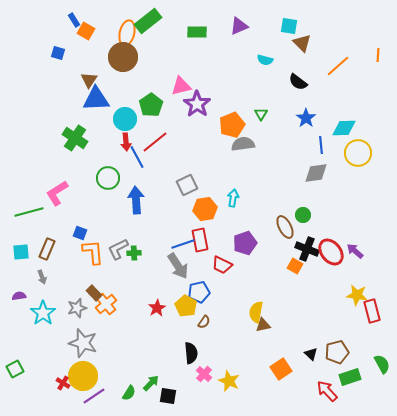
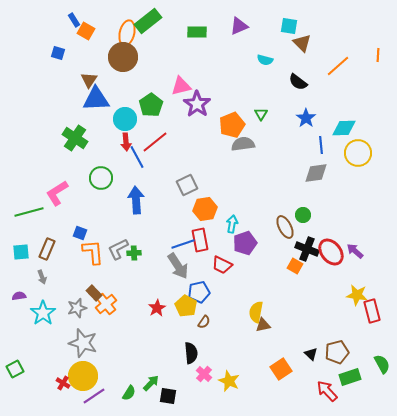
green circle at (108, 178): moved 7 px left
cyan arrow at (233, 198): moved 1 px left, 26 px down
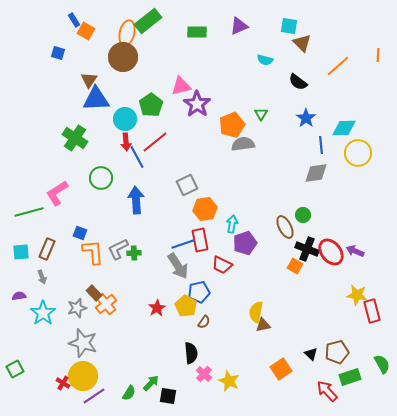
purple arrow at (355, 251): rotated 18 degrees counterclockwise
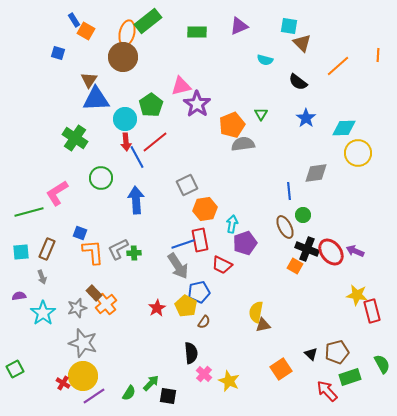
blue line at (321, 145): moved 32 px left, 46 px down
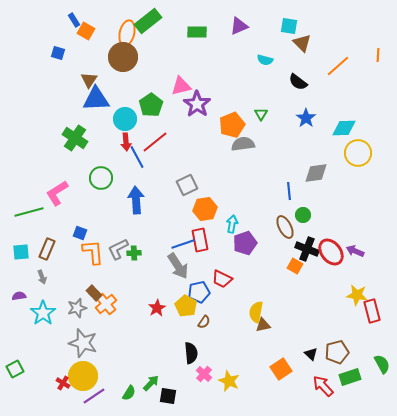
red trapezoid at (222, 265): moved 14 px down
red arrow at (327, 391): moved 4 px left, 5 px up
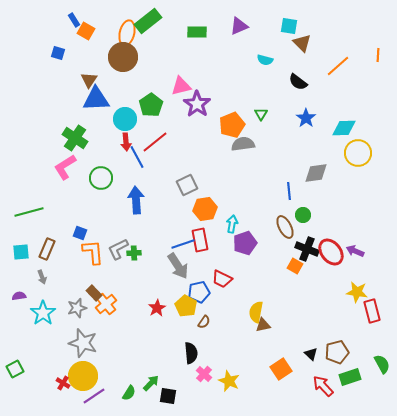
pink L-shape at (57, 193): moved 8 px right, 26 px up
yellow star at (357, 295): moved 3 px up
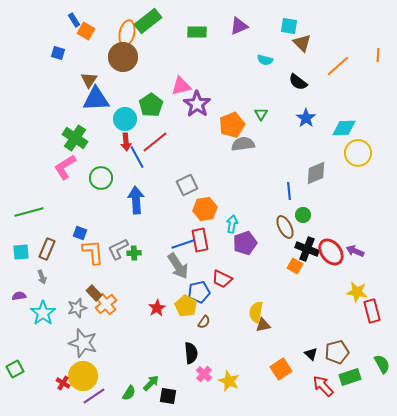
gray diamond at (316, 173): rotated 15 degrees counterclockwise
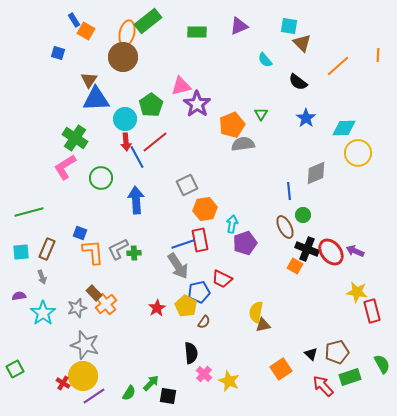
cyan semicircle at (265, 60): rotated 35 degrees clockwise
gray star at (83, 343): moved 2 px right, 2 px down
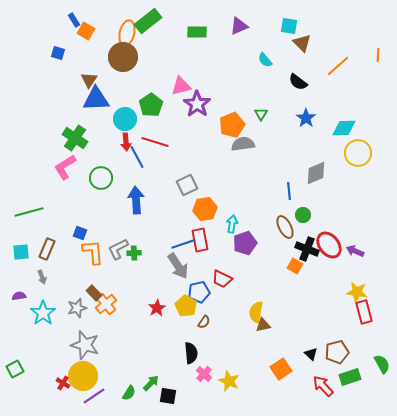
red line at (155, 142): rotated 56 degrees clockwise
red ellipse at (331, 252): moved 2 px left, 7 px up
red rectangle at (372, 311): moved 8 px left, 1 px down
